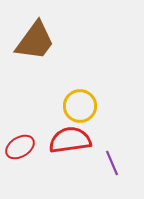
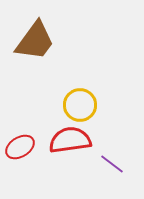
yellow circle: moved 1 px up
purple line: moved 1 px down; rotated 30 degrees counterclockwise
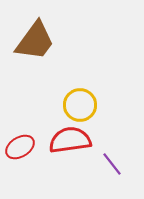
purple line: rotated 15 degrees clockwise
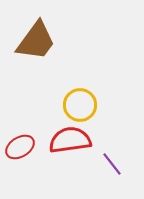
brown trapezoid: moved 1 px right
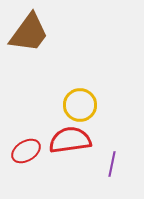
brown trapezoid: moved 7 px left, 8 px up
red ellipse: moved 6 px right, 4 px down
purple line: rotated 50 degrees clockwise
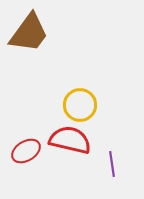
red semicircle: rotated 21 degrees clockwise
purple line: rotated 20 degrees counterclockwise
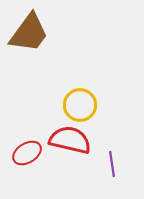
red ellipse: moved 1 px right, 2 px down
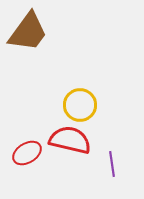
brown trapezoid: moved 1 px left, 1 px up
